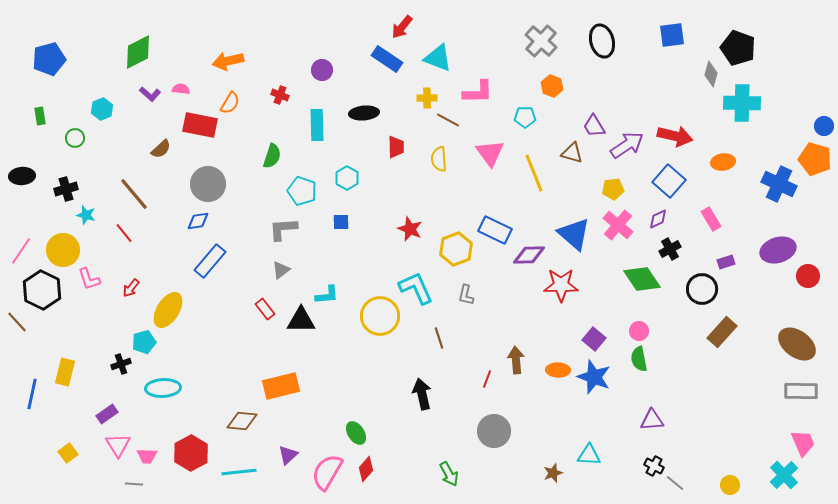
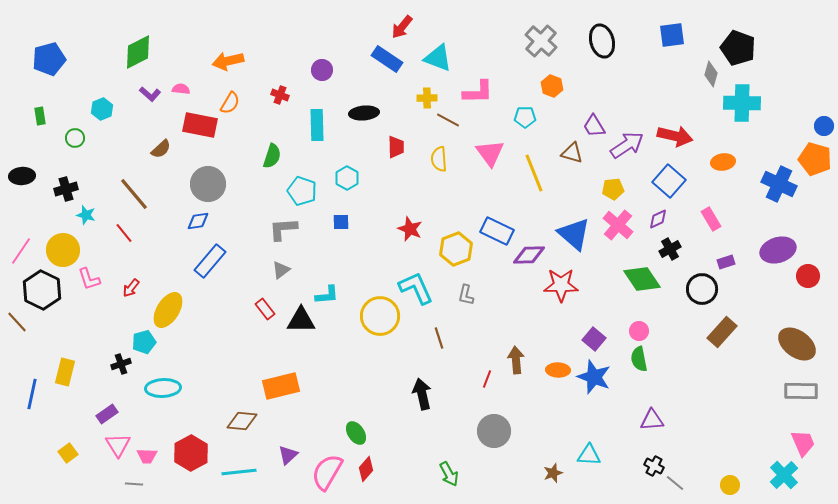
blue rectangle at (495, 230): moved 2 px right, 1 px down
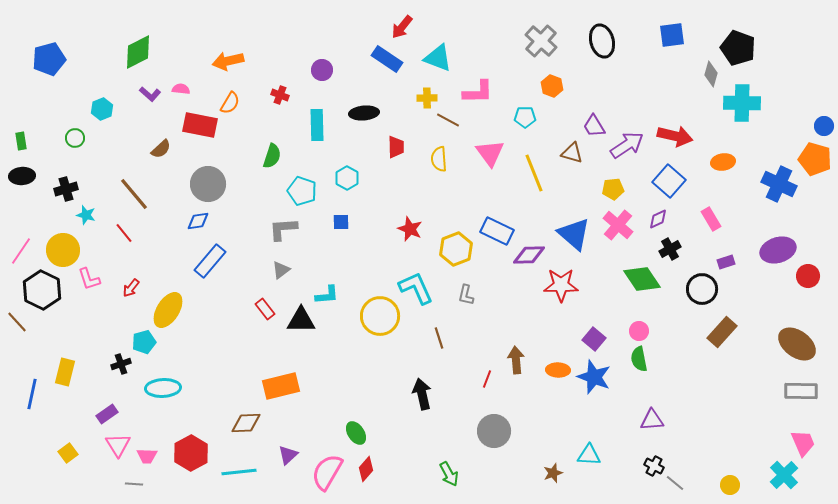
green rectangle at (40, 116): moved 19 px left, 25 px down
brown diamond at (242, 421): moved 4 px right, 2 px down; rotated 8 degrees counterclockwise
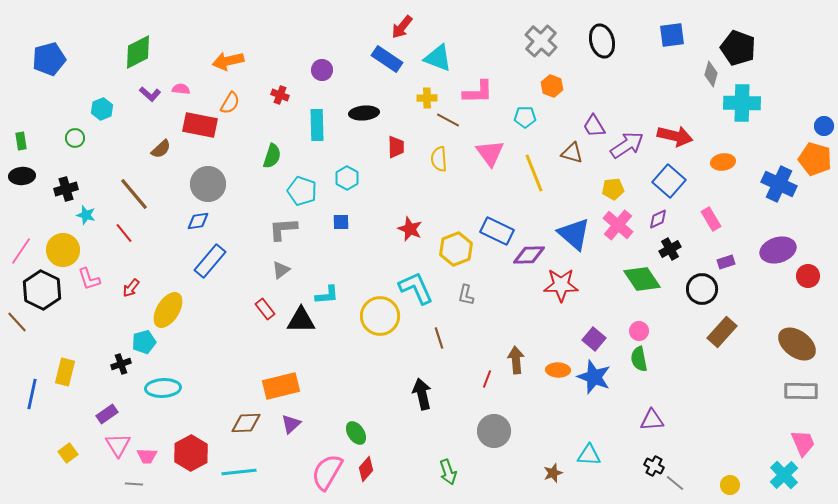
purple triangle at (288, 455): moved 3 px right, 31 px up
green arrow at (449, 474): moved 1 px left, 2 px up; rotated 10 degrees clockwise
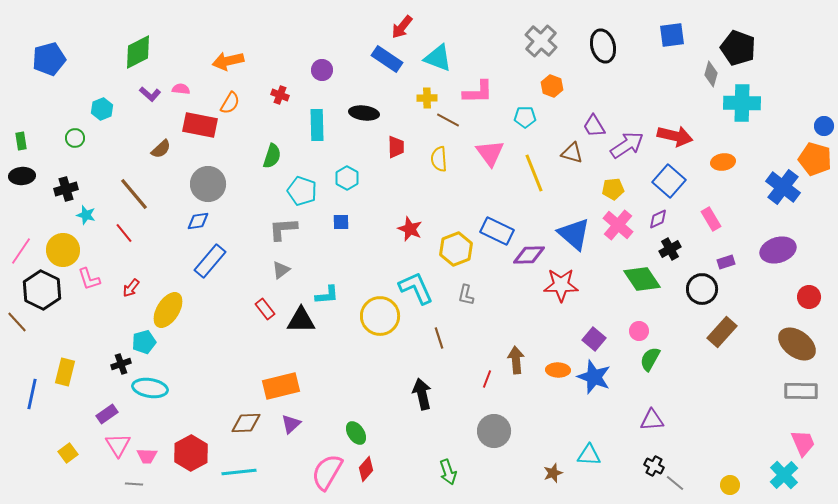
black ellipse at (602, 41): moved 1 px right, 5 px down
black ellipse at (364, 113): rotated 12 degrees clockwise
blue cross at (779, 184): moved 4 px right, 3 px down; rotated 12 degrees clockwise
red circle at (808, 276): moved 1 px right, 21 px down
green semicircle at (639, 359): moved 11 px right; rotated 40 degrees clockwise
cyan ellipse at (163, 388): moved 13 px left; rotated 12 degrees clockwise
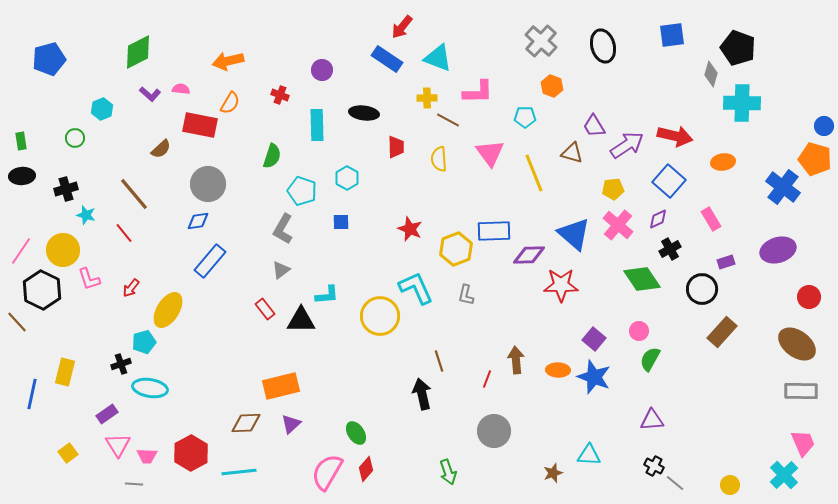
gray L-shape at (283, 229): rotated 56 degrees counterclockwise
blue rectangle at (497, 231): moved 3 px left; rotated 28 degrees counterclockwise
brown line at (439, 338): moved 23 px down
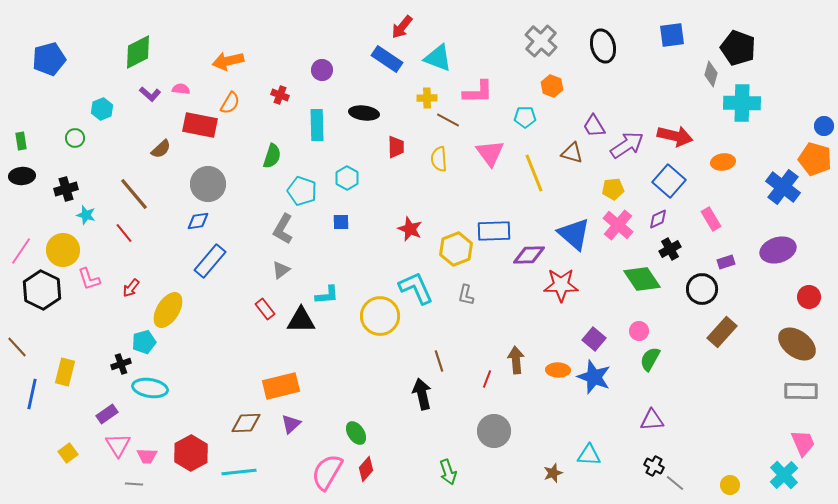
brown line at (17, 322): moved 25 px down
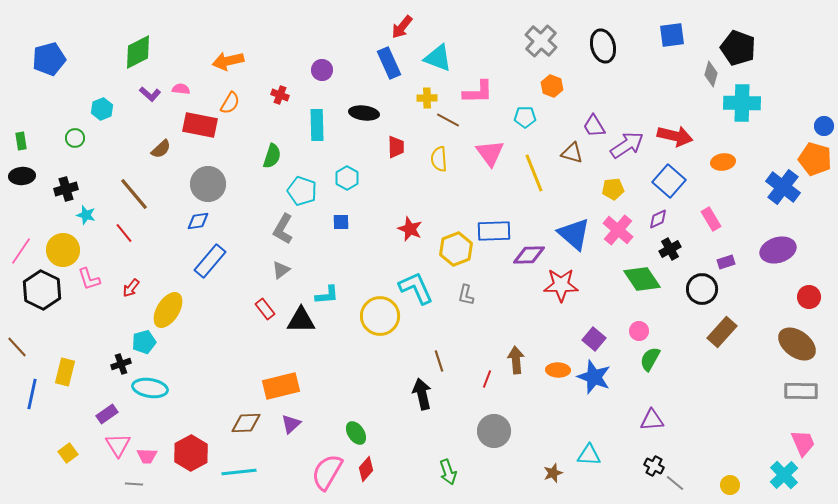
blue rectangle at (387, 59): moved 2 px right, 4 px down; rotated 32 degrees clockwise
pink cross at (618, 225): moved 5 px down
